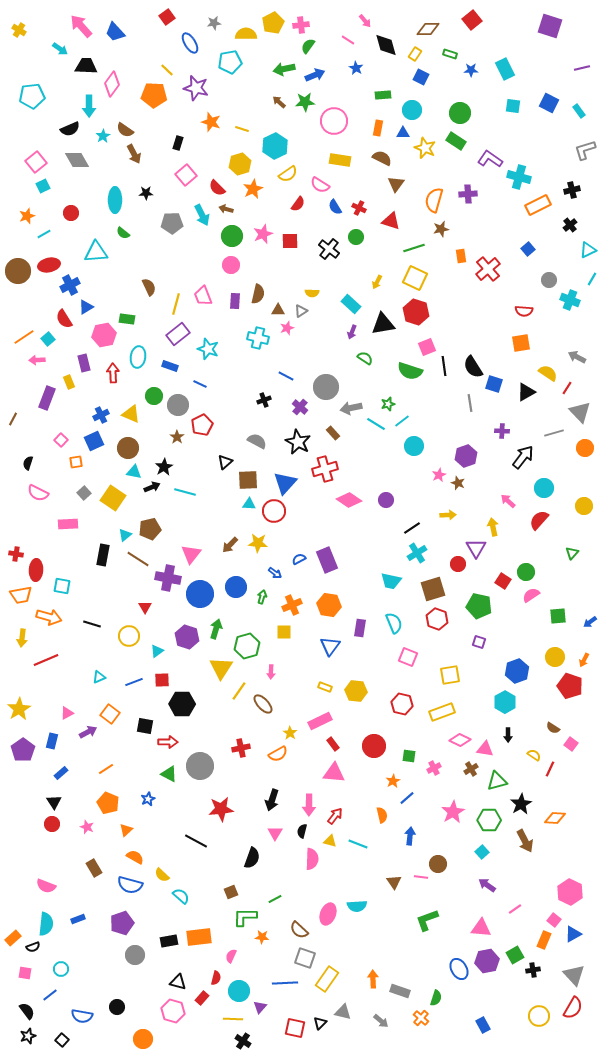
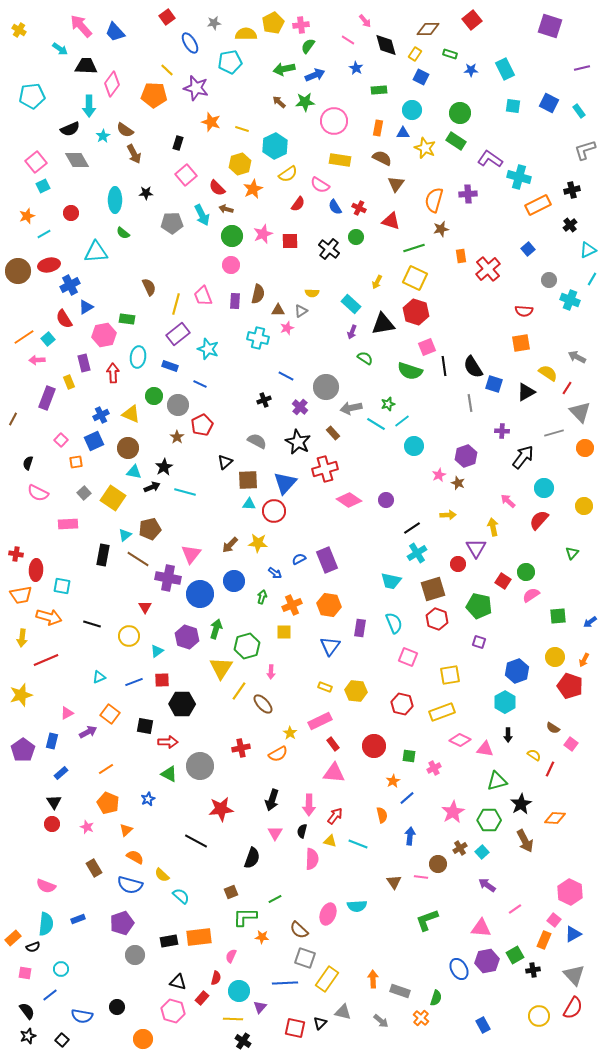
green rectangle at (383, 95): moved 4 px left, 5 px up
blue circle at (236, 587): moved 2 px left, 6 px up
yellow star at (19, 709): moved 2 px right, 14 px up; rotated 15 degrees clockwise
brown cross at (471, 769): moved 11 px left, 79 px down
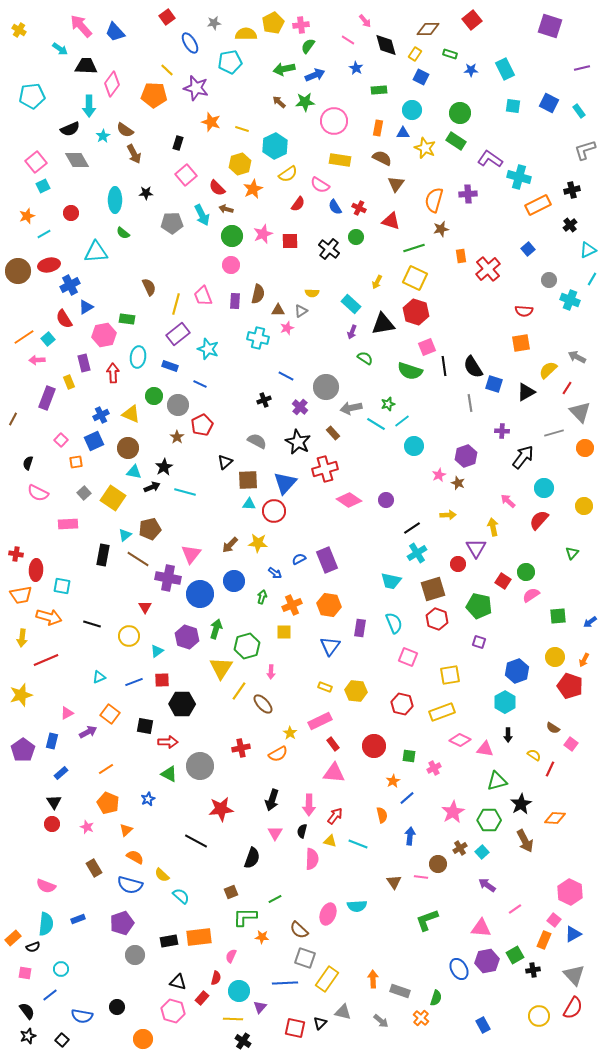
yellow semicircle at (548, 373): moved 3 px up; rotated 78 degrees counterclockwise
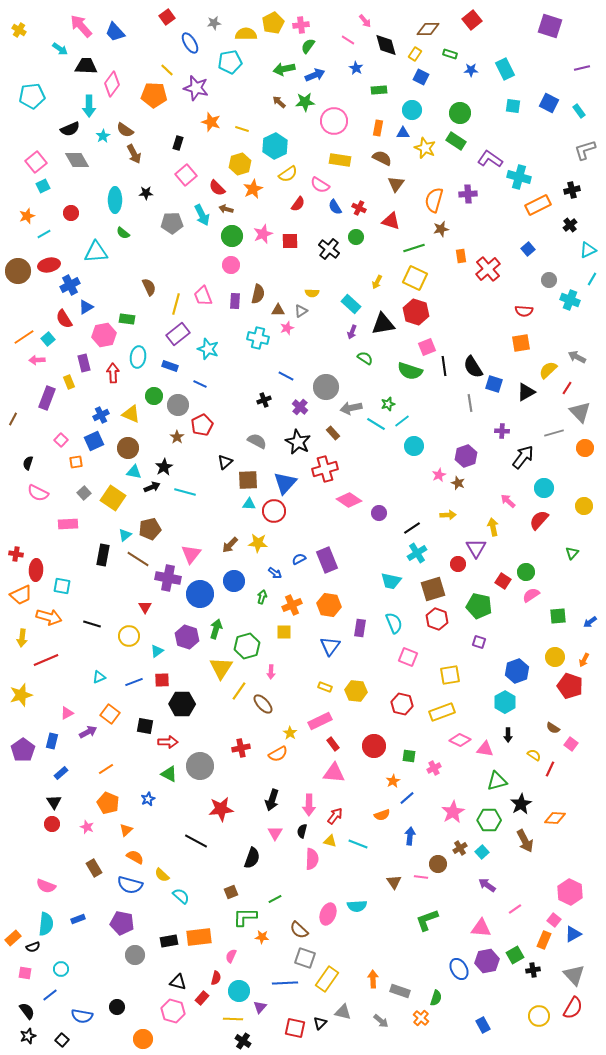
purple circle at (386, 500): moved 7 px left, 13 px down
orange trapezoid at (21, 595): rotated 15 degrees counterclockwise
orange semicircle at (382, 815): rotated 84 degrees clockwise
purple pentagon at (122, 923): rotated 30 degrees clockwise
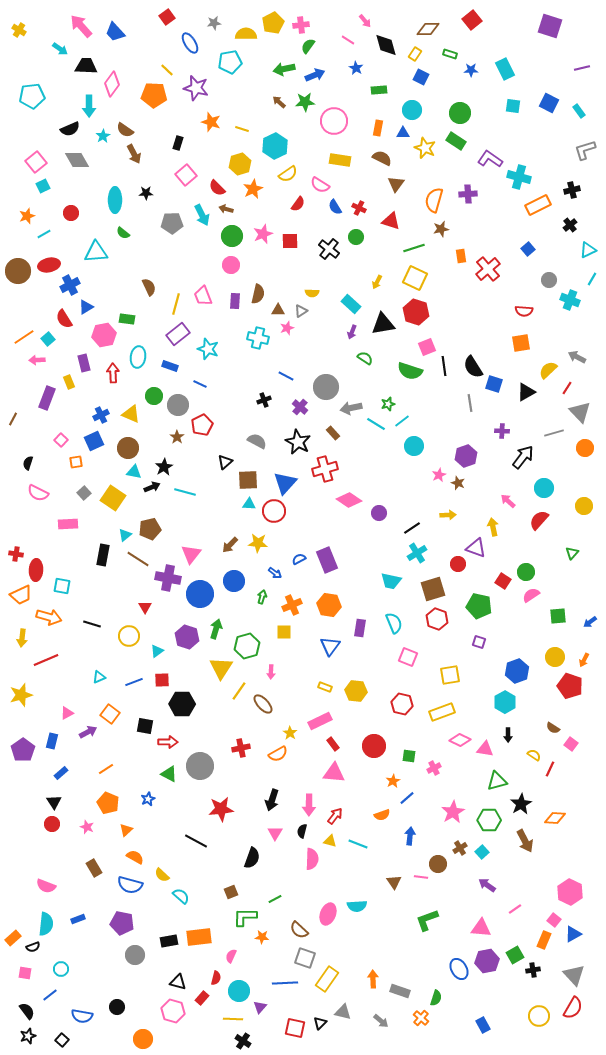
purple triangle at (476, 548): rotated 40 degrees counterclockwise
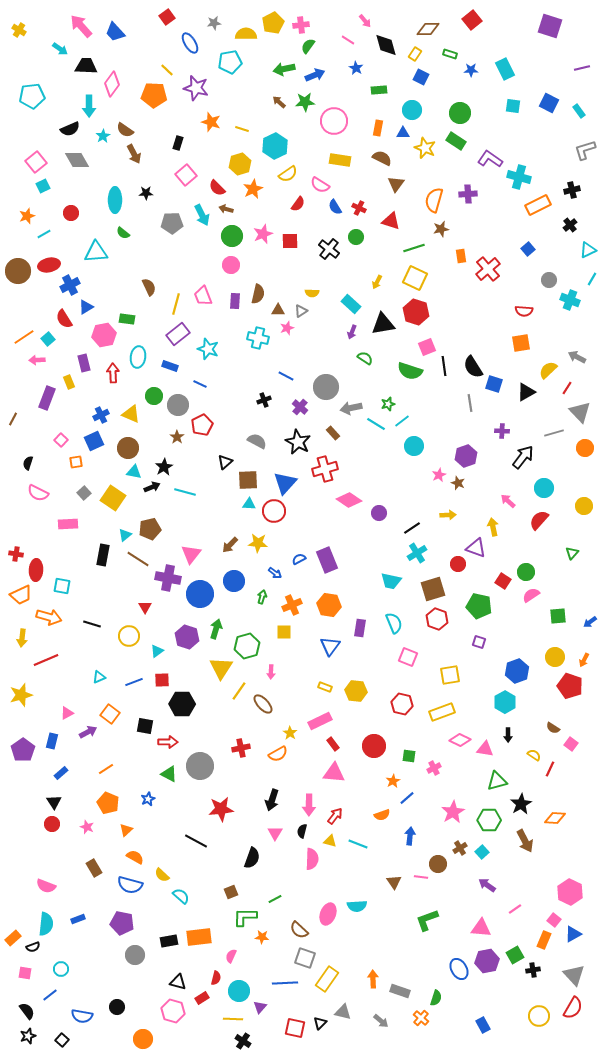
red rectangle at (202, 998): rotated 16 degrees clockwise
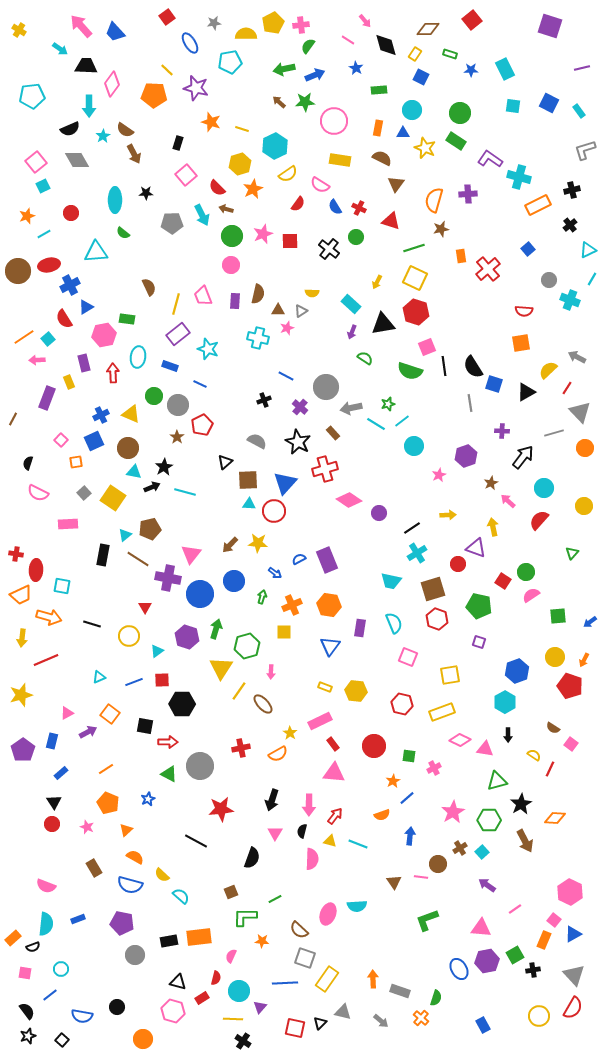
brown star at (458, 483): moved 33 px right; rotated 24 degrees clockwise
orange star at (262, 937): moved 4 px down
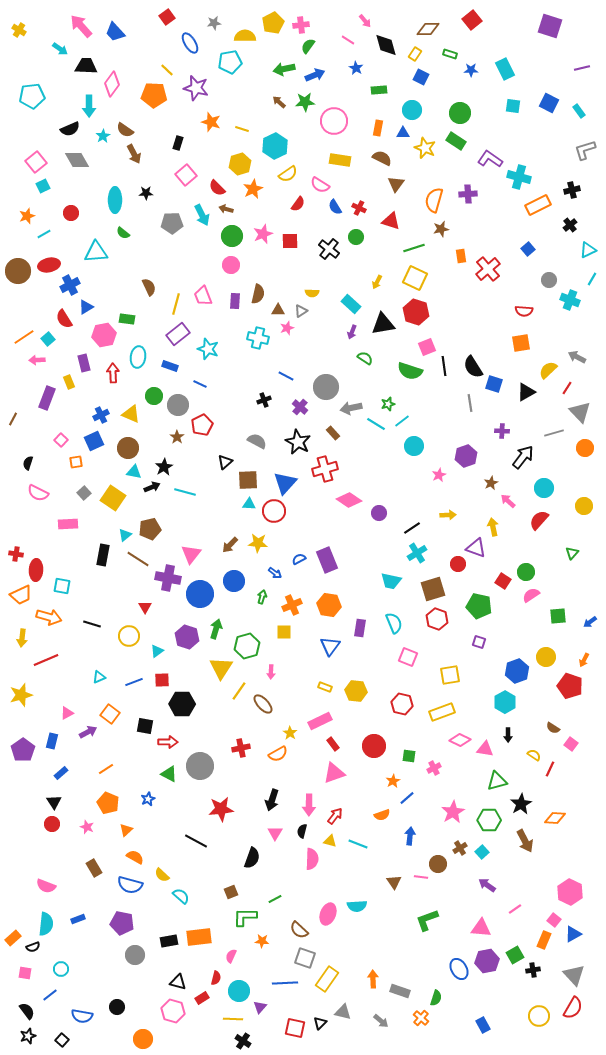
yellow semicircle at (246, 34): moved 1 px left, 2 px down
yellow circle at (555, 657): moved 9 px left
pink triangle at (334, 773): rotated 25 degrees counterclockwise
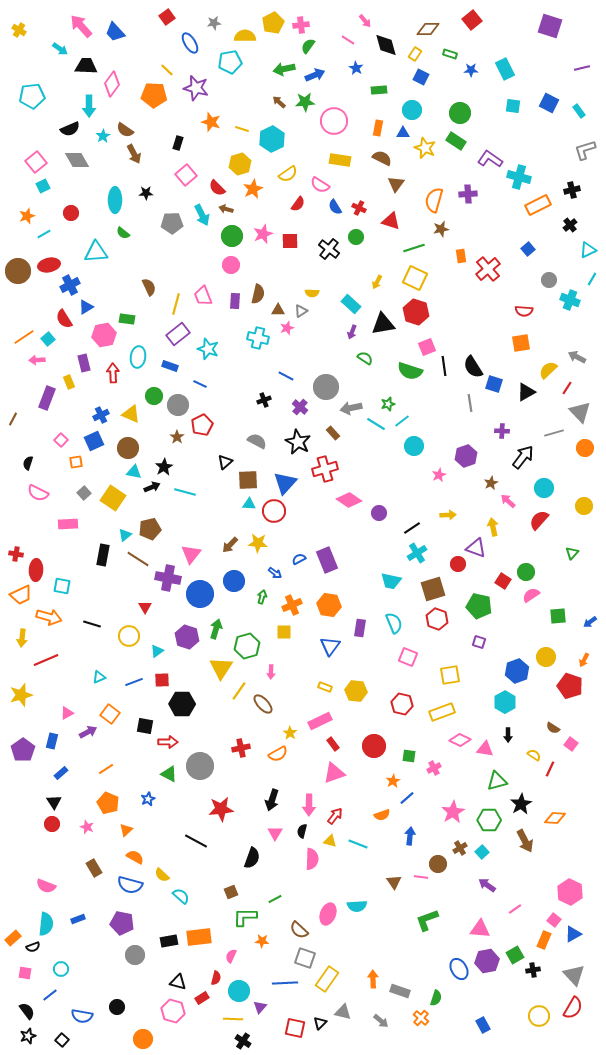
cyan hexagon at (275, 146): moved 3 px left, 7 px up
pink triangle at (481, 928): moved 1 px left, 1 px down
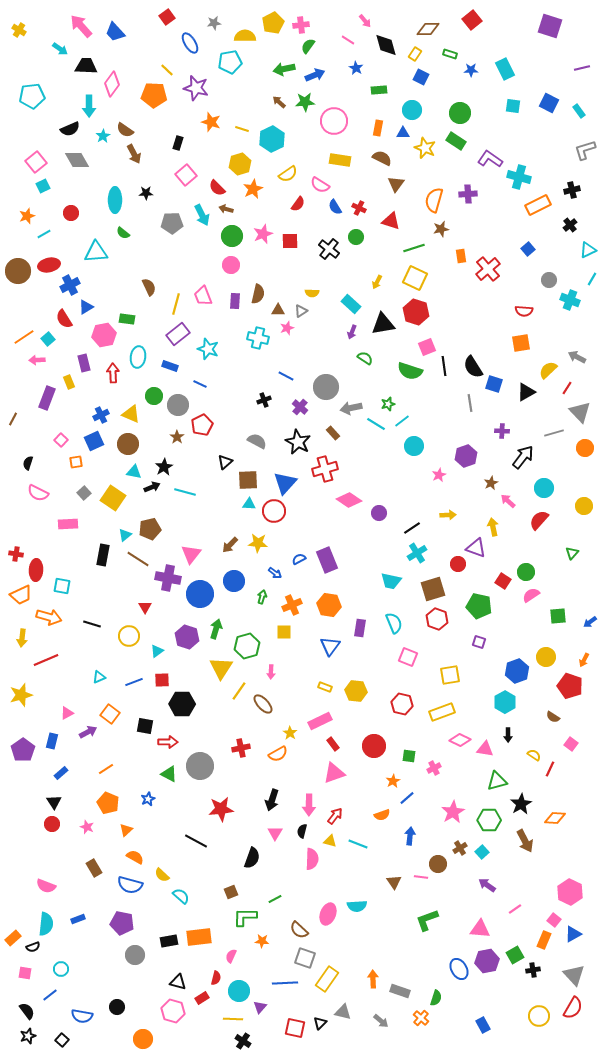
brown circle at (128, 448): moved 4 px up
brown semicircle at (553, 728): moved 11 px up
